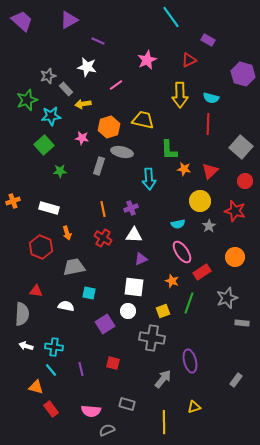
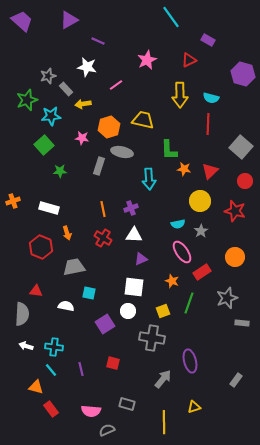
gray star at (209, 226): moved 8 px left, 5 px down
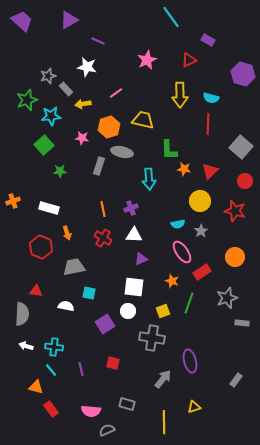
pink line at (116, 85): moved 8 px down
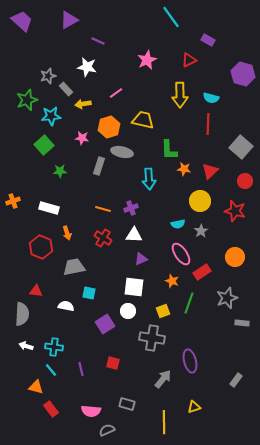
orange line at (103, 209): rotated 63 degrees counterclockwise
pink ellipse at (182, 252): moved 1 px left, 2 px down
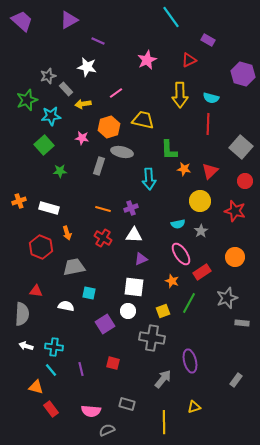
orange cross at (13, 201): moved 6 px right
green line at (189, 303): rotated 10 degrees clockwise
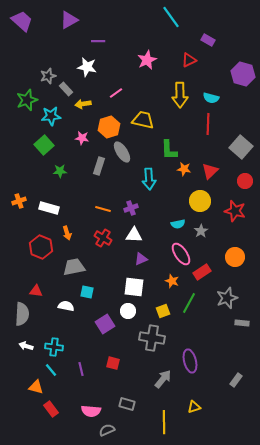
purple line at (98, 41): rotated 24 degrees counterclockwise
gray ellipse at (122, 152): rotated 45 degrees clockwise
cyan square at (89, 293): moved 2 px left, 1 px up
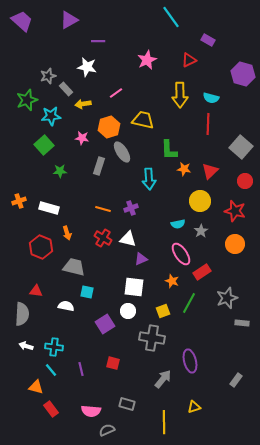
white triangle at (134, 235): moved 6 px left, 4 px down; rotated 12 degrees clockwise
orange circle at (235, 257): moved 13 px up
gray trapezoid at (74, 267): rotated 25 degrees clockwise
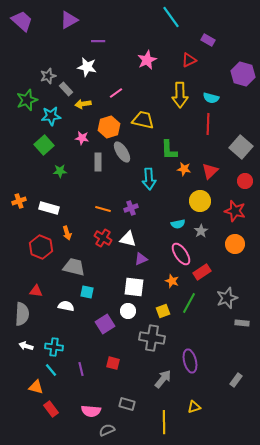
gray rectangle at (99, 166): moved 1 px left, 4 px up; rotated 18 degrees counterclockwise
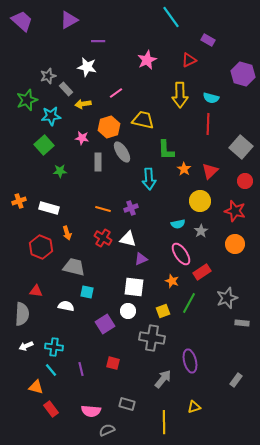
green L-shape at (169, 150): moved 3 px left
orange star at (184, 169): rotated 24 degrees clockwise
white arrow at (26, 346): rotated 40 degrees counterclockwise
